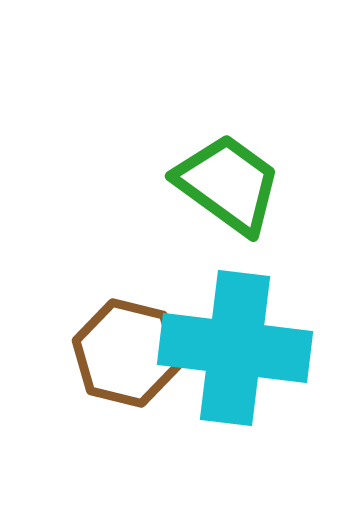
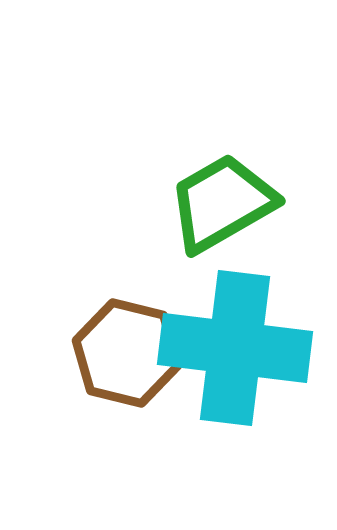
green trapezoid: moved 6 px left, 19 px down; rotated 66 degrees counterclockwise
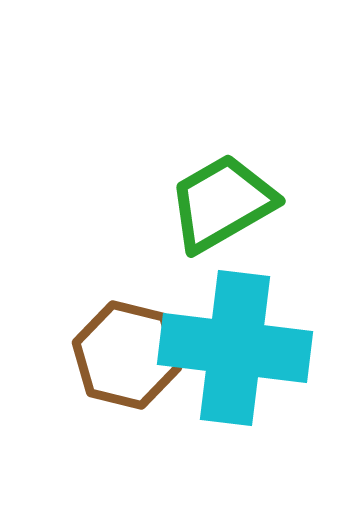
brown hexagon: moved 2 px down
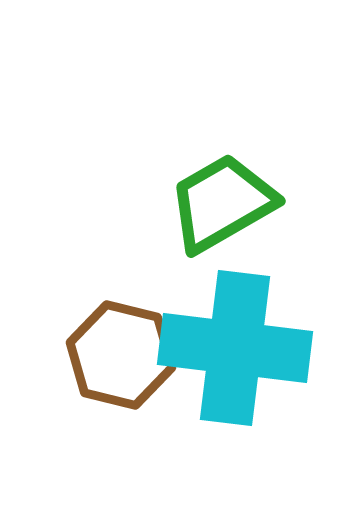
brown hexagon: moved 6 px left
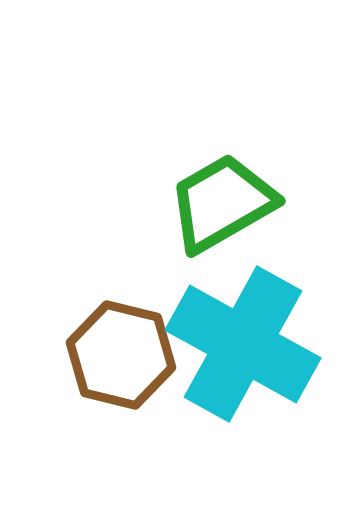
cyan cross: moved 8 px right, 4 px up; rotated 22 degrees clockwise
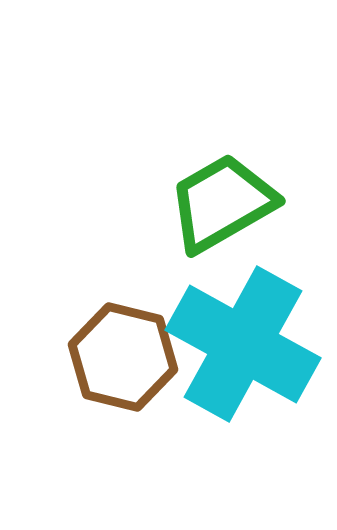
brown hexagon: moved 2 px right, 2 px down
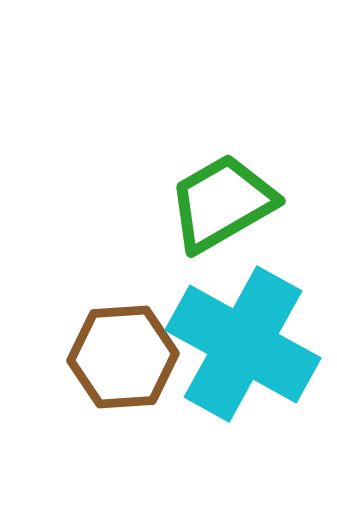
brown hexagon: rotated 18 degrees counterclockwise
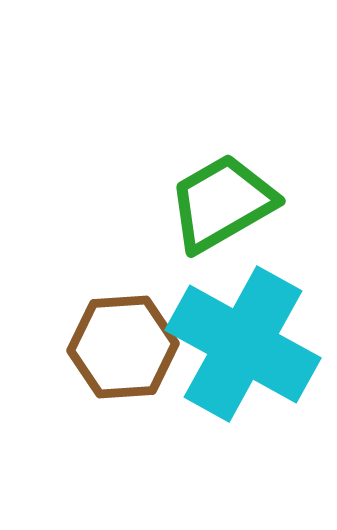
brown hexagon: moved 10 px up
